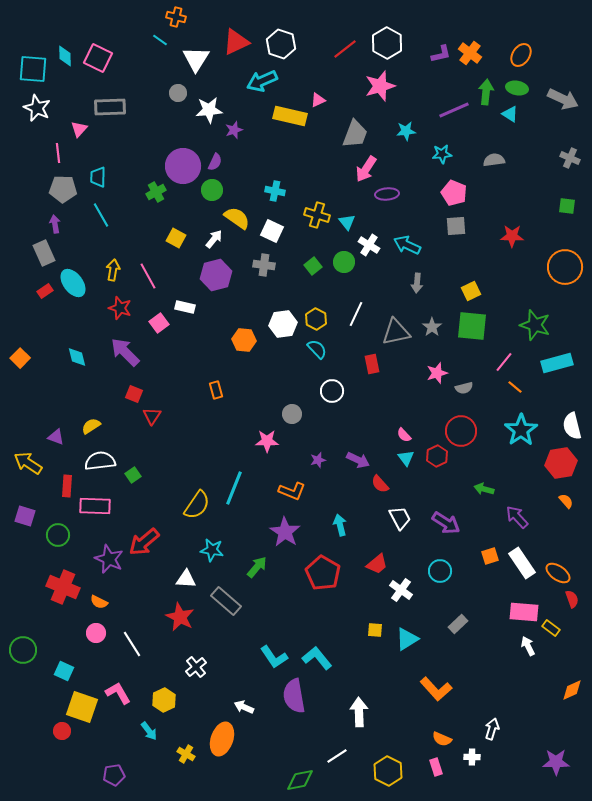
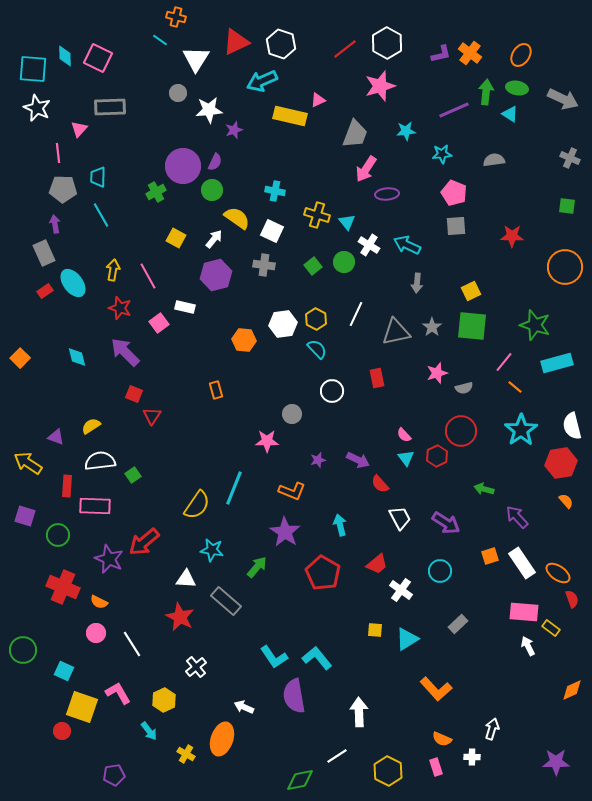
red rectangle at (372, 364): moved 5 px right, 14 px down
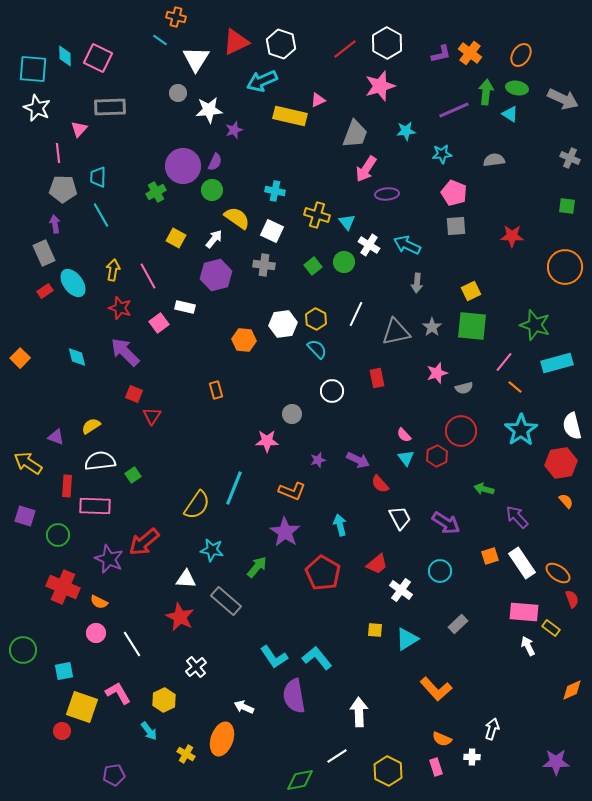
cyan square at (64, 671): rotated 36 degrees counterclockwise
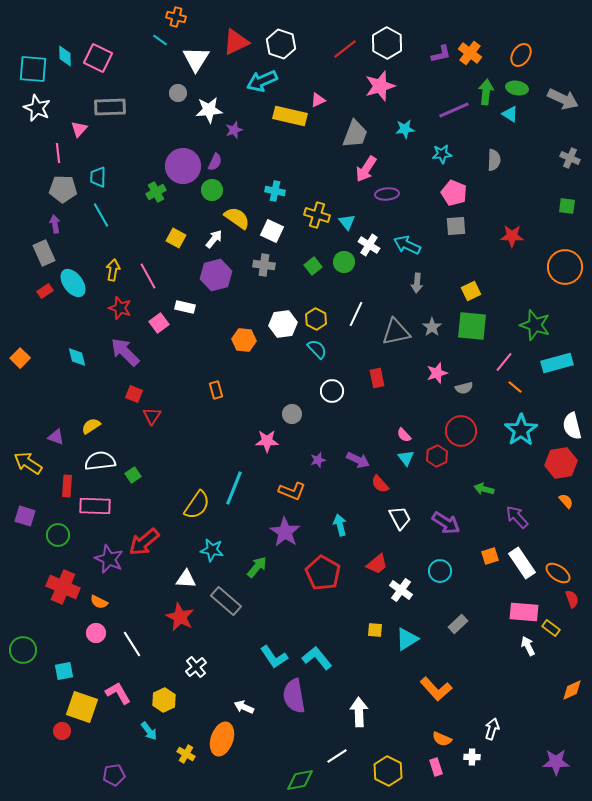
cyan star at (406, 131): moved 1 px left, 2 px up
gray semicircle at (494, 160): rotated 100 degrees clockwise
